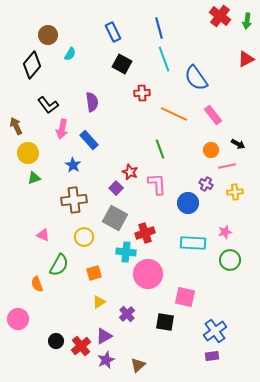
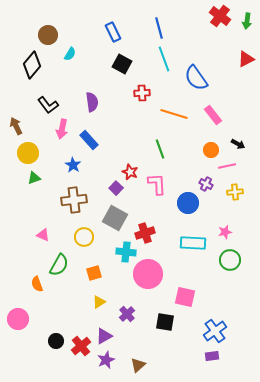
orange line at (174, 114): rotated 8 degrees counterclockwise
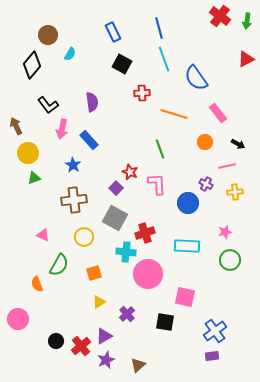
pink rectangle at (213, 115): moved 5 px right, 2 px up
orange circle at (211, 150): moved 6 px left, 8 px up
cyan rectangle at (193, 243): moved 6 px left, 3 px down
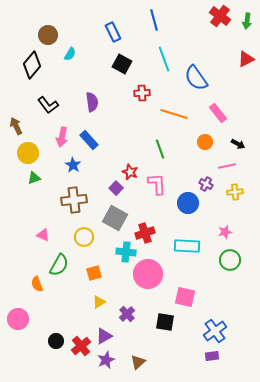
blue line at (159, 28): moved 5 px left, 8 px up
pink arrow at (62, 129): moved 8 px down
brown triangle at (138, 365): moved 3 px up
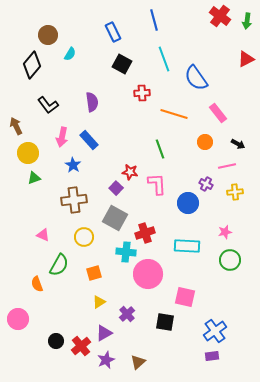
red star at (130, 172): rotated 14 degrees counterclockwise
purple triangle at (104, 336): moved 3 px up
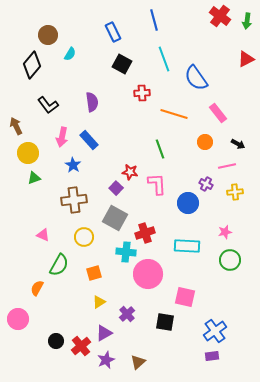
orange semicircle at (37, 284): moved 4 px down; rotated 49 degrees clockwise
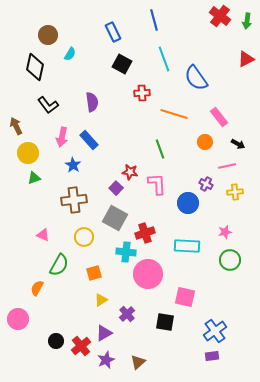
black diamond at (32, 65): moved 3 px right, 2 px down; rotated 28 degrees counterclockwise
pink rectangle at (218, 113): moved 1 px right, 4 px down
yellow triangle at (99, 302): moved 2 px right, 2 px up
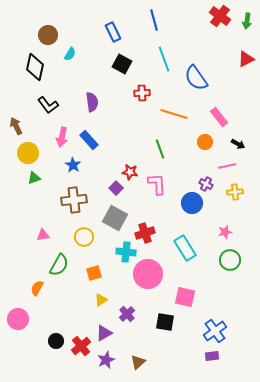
blue circle at (188, 203): moved 4 px right
pink triangle at (43, 235): rotated 32 degrees counterclockwise
cyan rectangle at (187, 246): moved 2 px left, 2 px down; rotated 55 degrees clockwise
